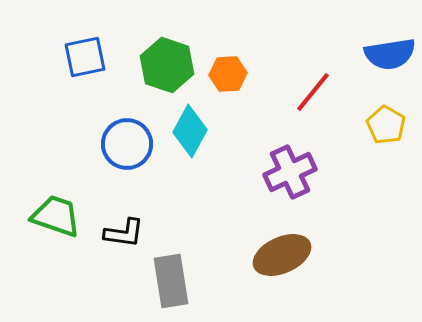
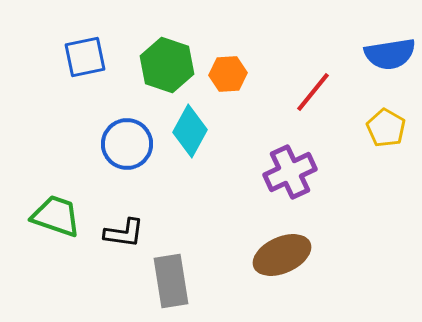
yellow pentagon: moved 3 px down
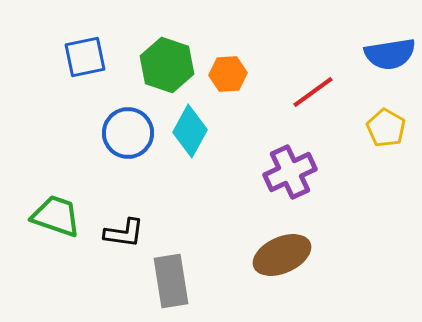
red line: rotated 15 degrees clockwise
blue circle: moved 1 px right, 11 px up
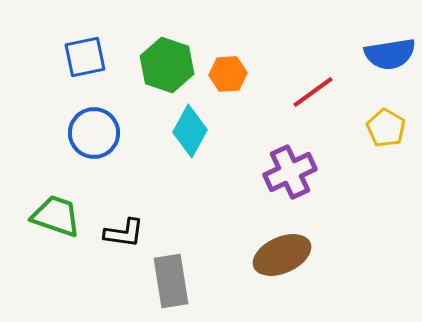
blue circle: moved 34 px left
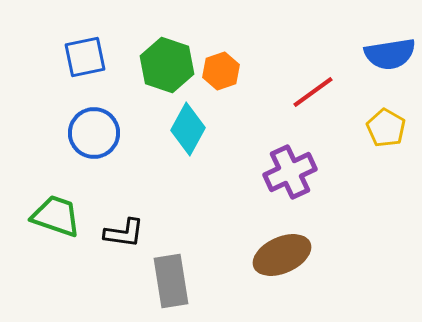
orange hexagon: moved 7 px left, 3 px up; rotated 15 degrees counterclockwise
cyan diamond: moved 2 px left, 2 px up
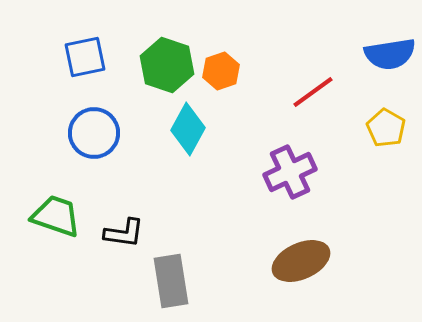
brown ellipse: moved 19 px right, 6 px down
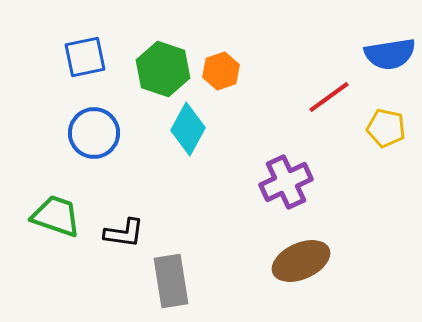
green hexagon: moved 4 px left, 4 px down
red line: moved 16 px right, 5 px down
yellow pentagon: rotated 18 degrees counterclockwise
purple cross: moved 4 px left, 10 px down
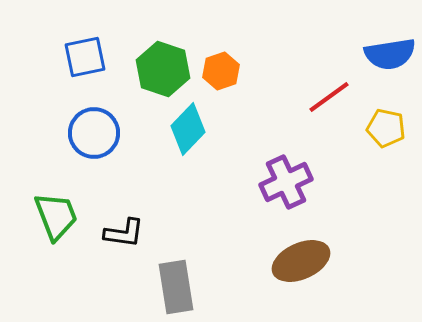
cyan diamond: rotated 15 degrees clockwise
green trapezoid: rotated 50 degrees clockwise
gray rectangle: moved 5 px right, 6 px down
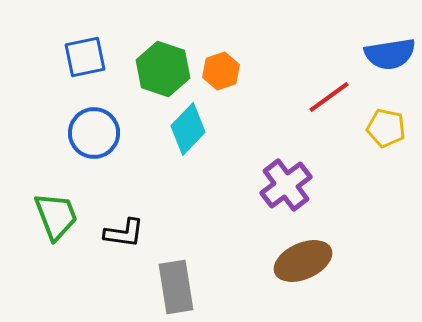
purple cross: moved 3 px down; rotated 12 degrees counterclockwise
brown ellipse: moved 2 px right
